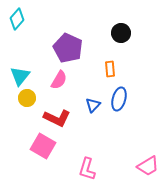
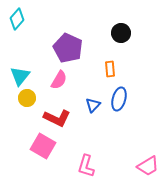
pink L-shape: moved 1 px left, 3 px up
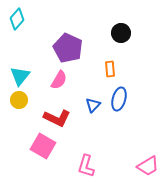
yellow circle: moved 8 px left, 2 px down
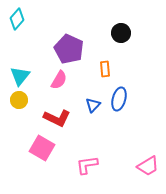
purple pentagon: moved 1 px right, 1 px down
orange rectangle: moved 5 px left
pink square: moved 1 px left, 2 px down
pink L-shape: moved 1 px right, 1 px up; rotated 65 degrees clockwise
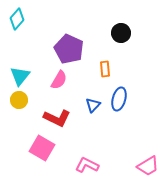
pink L-shape: rotated 35 degrees clockwise
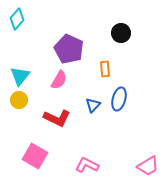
pink square: moved 7 px left, 8 px down
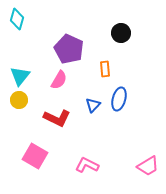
cyan diamond: rotated 25 degrees counterclockwise
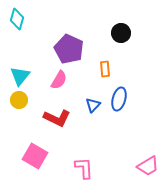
pink L-shape: moved 3 px left, 3 px down; rotated 60 degrees clockwise
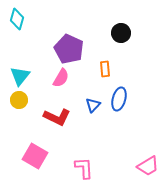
pink semicircle: moved 2 px right, 2 px up
red L-shape: moved 1 px up
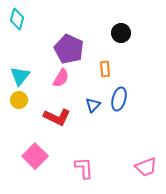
pink square: rotated 15 degrees clockwise
pink trapezoid: moved 2 px left, 1 px down; rotated 10 degrees clockwise
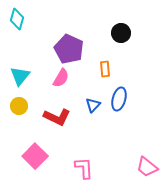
yellow circle: moved 6 px down
pink trapezoid: moved 1 px right; rotated 60 degrees clockwise
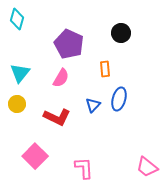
purple pentagon: moved 5 px up
cyan triangle: moved 3 px up
yellow circle: moved 2 px left, 2 px up
